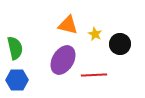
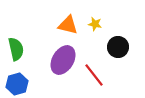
yellow star: moved 10 px up; rotated 16 degrees counterclockwise
black circle: moved 2 px left, 3 px down
green semicircle: moved 1 px right, 1 px down
red line: rotated 55 degrees clockwise
blue hexagon: moved 4 px down; rotated 15 degrees counterclockwise
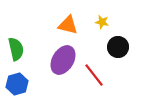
yellow star: moved 7 px right, 2 px up
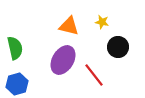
orange triangle: moved 1 px right, 1 px down
green semicircle: moved 1 px left, 1 px up
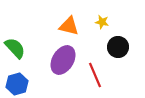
green semicircle: rotated 30 degrees counterclockwise
red line: moved 1 px right; rotated 15 degrees clockwise
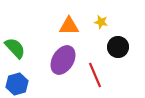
yellow star: moved 1 px left
orange triangle: rotated 15 degrees counterclockwise
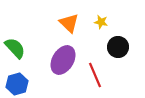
orange triangle: moved 3 px up; rotated 45 degrees clockwise
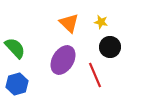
black circle: moved 8 px left
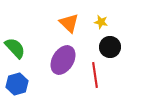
red line: rotated 15 degrees clockwise
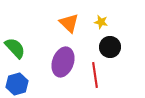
purple ellipse: moved 2 px down; rotated 12 degrees counterclockwise
